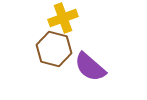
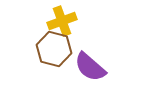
yellow cross: moved 1 px left, 3 px down
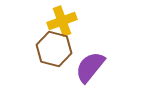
purple semicircle: rotated 88 degrees clockwise
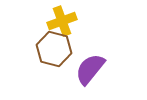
purple semicircle: moved 2 px down
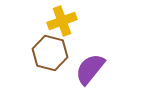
brown hexagon: moved 4 px left, 4 px down
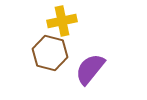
yellow cross: rotated 8 degrees clockwise
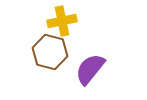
brown hexagon: moved 1 px up
